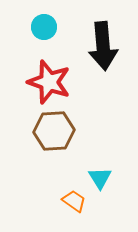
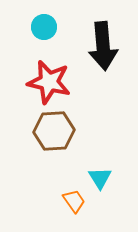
red star: rotated 6 degrees counterclockwise
orange trapezoid: rotated 20 degrees clockwise
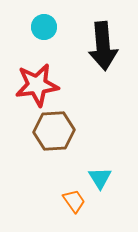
red star: moved 12 px left, 3 px down; rotated 21 degrees counterclockwise
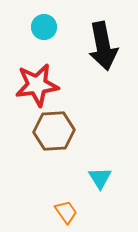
black arrow: rotated 6 degrees counterclockwise
orange trapezoid: moved 8 px left, 11 px down
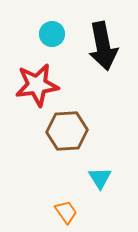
cyan circle: moved 8 px right, 7 px down
brown hexagon: moved 13 px right
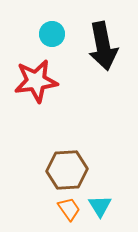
red star: moved 1 px left, 4 px up
brown hexagon: moved 39 px down
cyan triangle: moved 28 px down
orange trapezoid: moved 3 px right, 3 px up
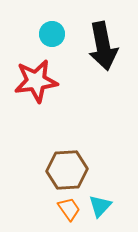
cyan triangle: rotated 15 degrees clockwise
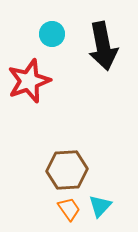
red star: moved 7 px left; rotated 12 degrees counterclockwise
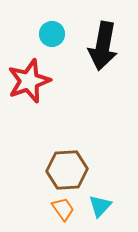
black arrow: rotated 21 degrees clockwise
orange trapezoid: moved 6 px left
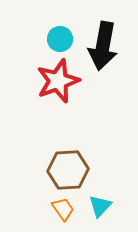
cyan circle: moved 8 px right, 5 px down
red star: moved 29 px right
brown hexagon: moved 1 px right
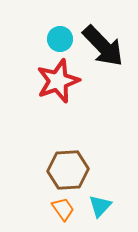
black arrow: rotated 54 degrees counterclockwise
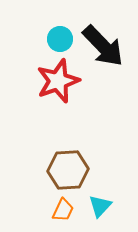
orange trapezoid: moved 1 px down; rotated 60 degrees clockwise
